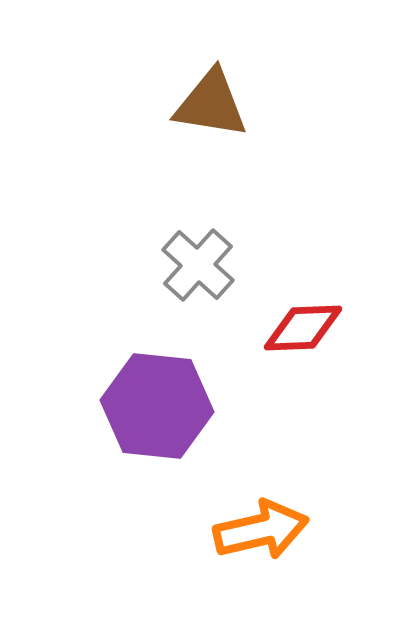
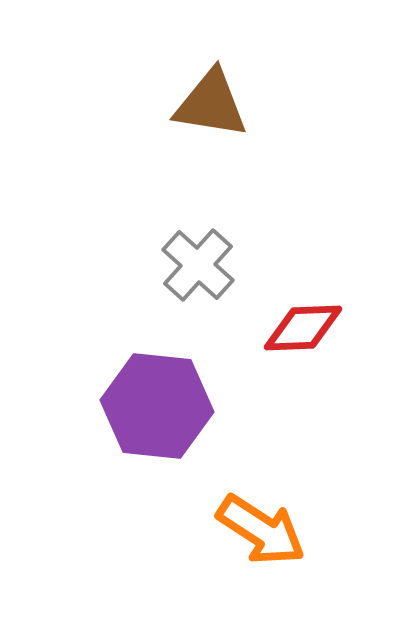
orange arrow: rotated 46 degrees clockwise
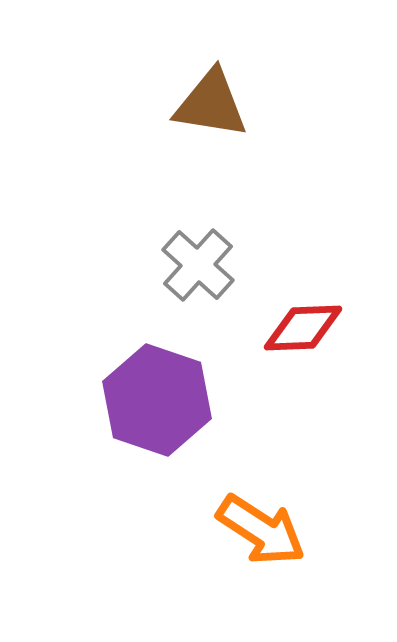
purple hexagon: moved 6 px up; rotated 13 degrees clockwise
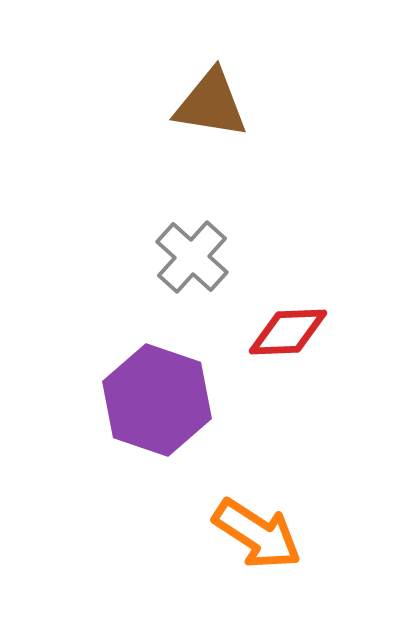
gray cross: moved 6 px left, 8 px up
red diamond: moved 15 px left, 4 px down
orange arrow: moved 4 px left, 4 px down
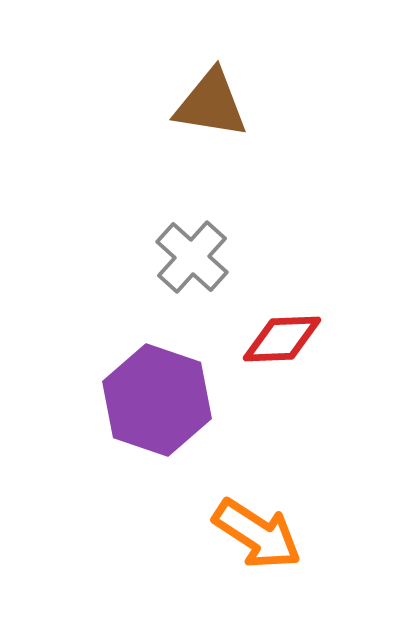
red diamond: moved 6 px left, 7 px down
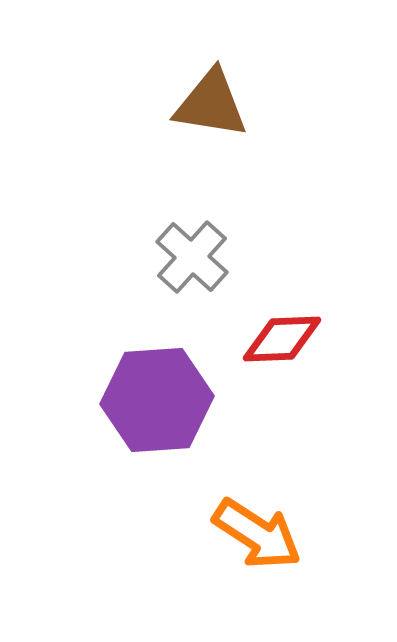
purple hexagon: rotated 23 degrees counterclockwise
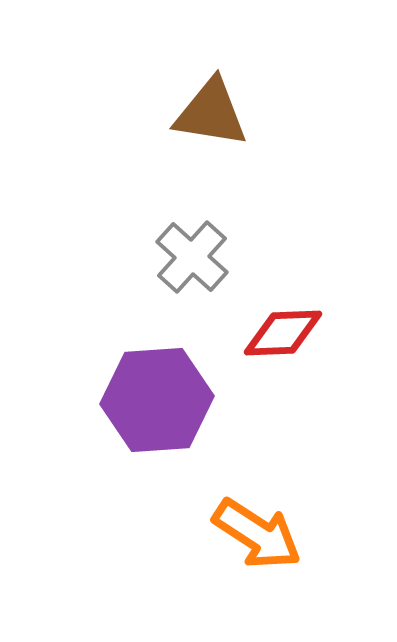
brown triangle: moved 9 px down
red diamond: moved 1 px right, 6 px up
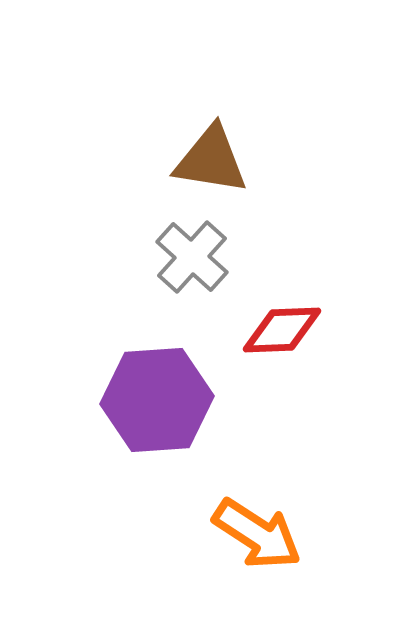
brown triangle: moved 47 px down
red diamond: moved 1 px left, 3 px up
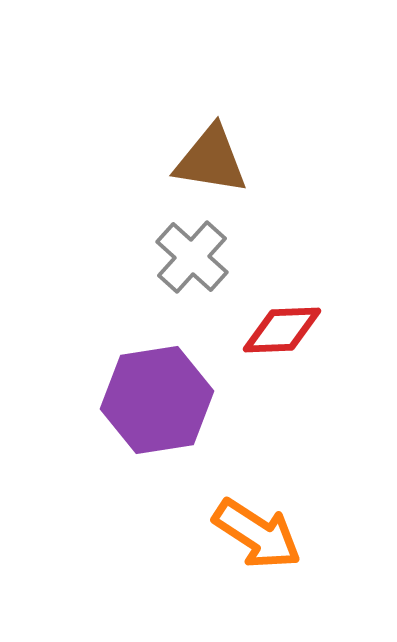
purple hexagon: rotated 5 degrees counterclockwise
